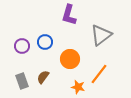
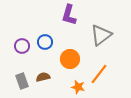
brown semicircle: rotated 40 degrees clockwise
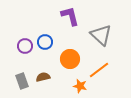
purple L-shape: moved 1 px right, 1 px down; rotated 150 degrees clockwise
gray triangle: rotated 40 degrees counterclockwise
purple circle: moved 3 px right
orange line: moved 4 px up; rotated 15 degrees clockwise
orange star: moved 2 px right, 1 px up
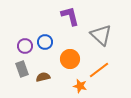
gray rectangle: moved 12 px up
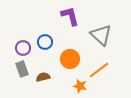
purple circle: moved 2 px left, 2 px down
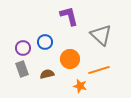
purple L-shape: moved 1 px left
orange line: rotated 20 degrees clockwise
brown semicircle: moved 4 px right, 3 px up
